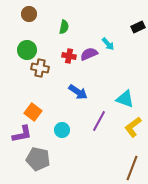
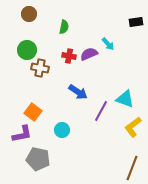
black rectangle: moved 2 px left, 5 px up; rotated 16 degrees clockwise
purple line: moved 2 px right, 10 px up
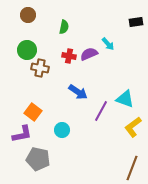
brown circle: moved 1 px left, 1 px down
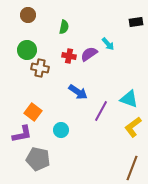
purple semicircle: rotated 12 degrees counterclockwise
cyan triangle: moved 4 px right
cyan circle: moved 1 px left
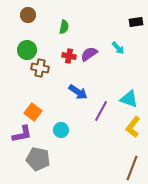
cyan arrow: moved 10 px right, 4 px down
yellow L-shape: rotated 15 degrees counterclockwise
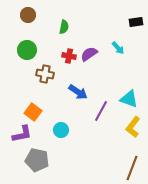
brown cross: moved 5 px right, 6 px down
gray pentagon: moved 1 px left, 1 px down
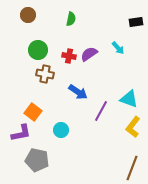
green semicircle: moved 7 px right, 8 px up
green circle: moved 11 px right
purple L-shape: moved 1 px left, 1 px up
